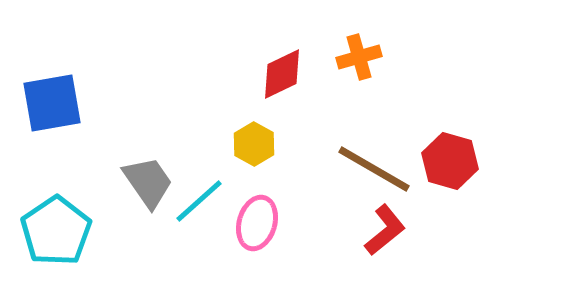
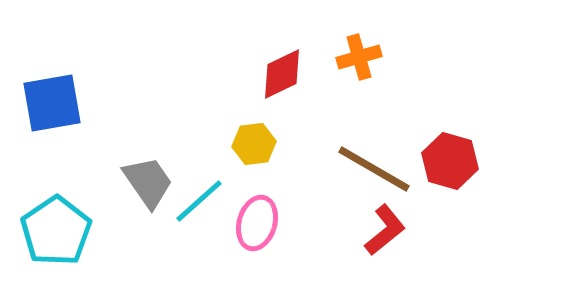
yellow hexagon: rotated 24 degrees clockwise
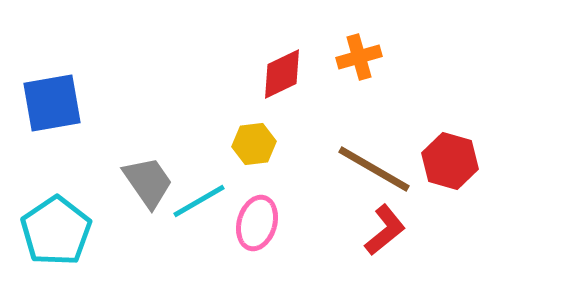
cyan line: rotated 12 degrees clockwise
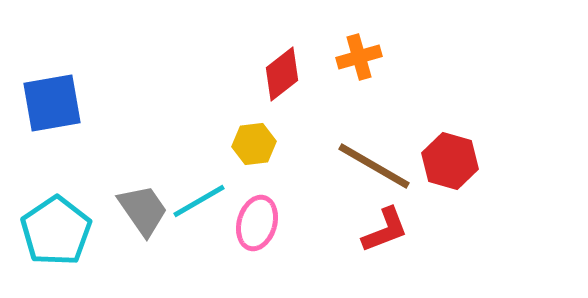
red diamond: rotated 12 degrees counterclockwise
brown line: moved 3 px up
gray trapezoid: moved 5 px left, 28 px down
red L-shape: rotated 18 degrees clockwise
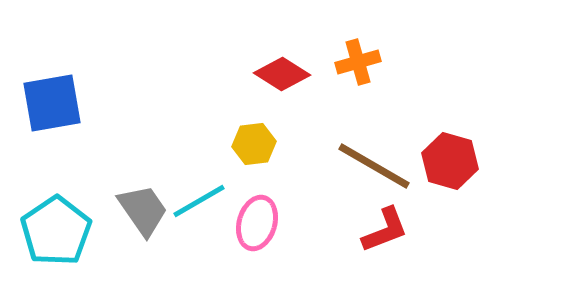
orange cross: moved 1 px left, 5 px down
red diamond: rotated 70 degrees clockwise
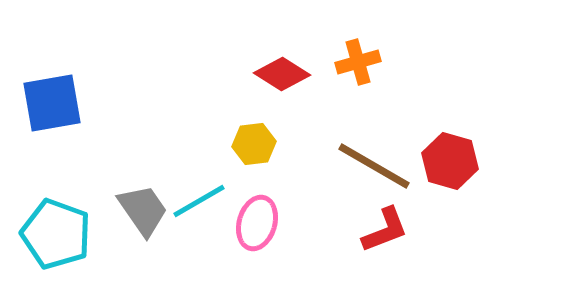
cyan pentagon: moved 3 px down; rotated 18 degrees counterclockwise
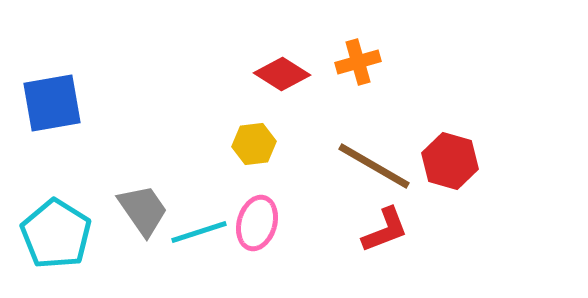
cyan line: moved 31 px down; rotated 12 degrees clockwise
cyan pentagon: rotated 12 degrees clockwise
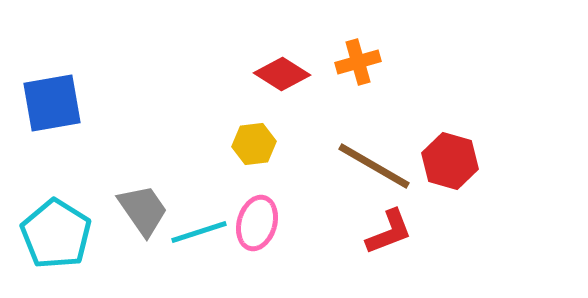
red L-shape: moved 4 px right, 2 px down
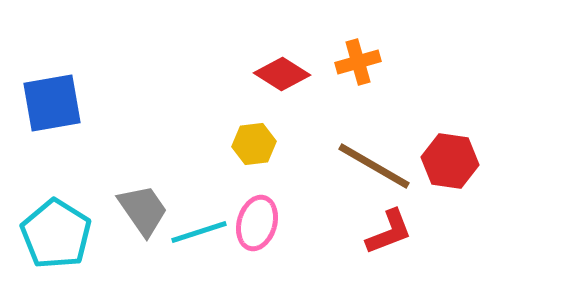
red hexagon: rotated 8 degrees counterclockwise
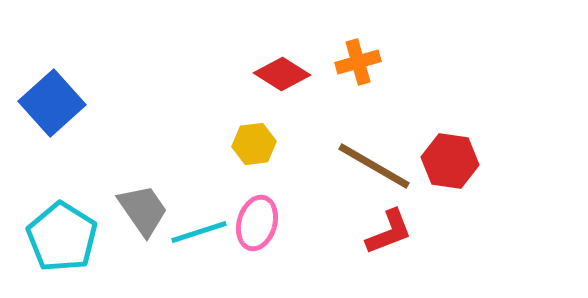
blue square: rotated 32 degrees counterclockwise
cyan pentagon: moved 6 px right, 3 px down
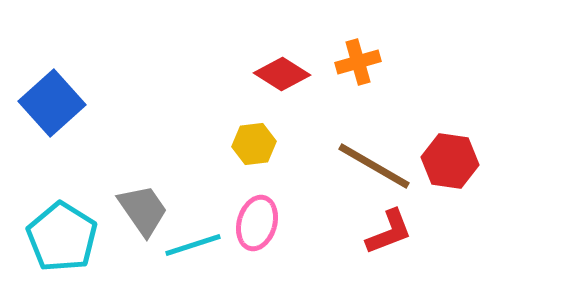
cyan line: moved 6 px left, 13 px down
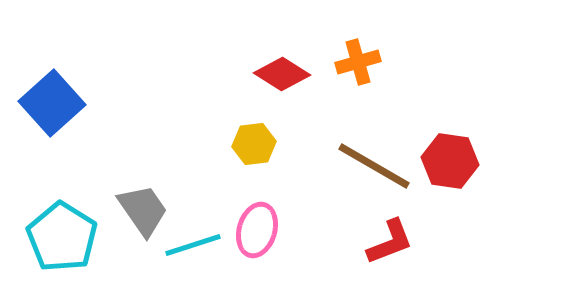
pink ellipse: moved 7 px down
red L-shape: moved 1 px right, 10 px down
